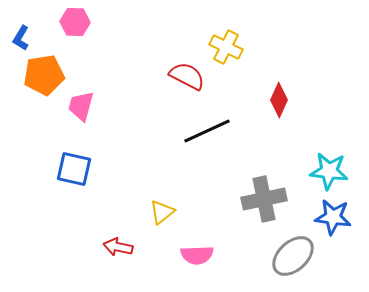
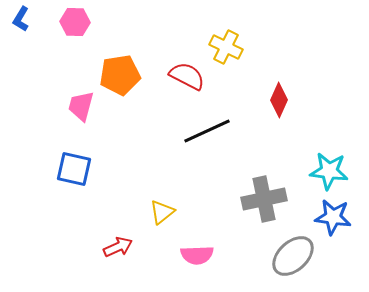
blue L-shape: moved 19 px up
orange pentagon: moved 76 px right
red arrow: rotated 144 degrees clockwise
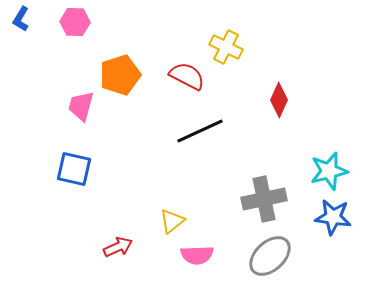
orange pentagon: rotated 9 degrees counterclockwise
black line: moved 7 px left
cyan star: rotated 21 degrees counterclockwise
yellow triangle: moved 10 px right, 9 px down
gray ellipse: moved 23 px left
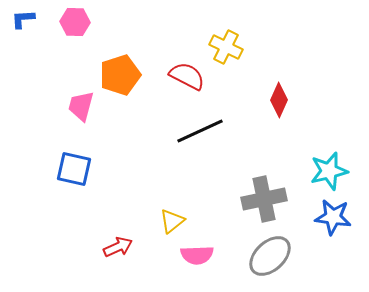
blue L-shape: moved 2 px right; rotated 55 degrees clockwise
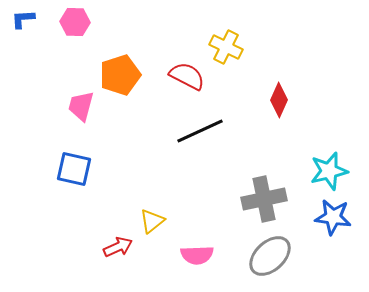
yellow triangle: moved 20 px left
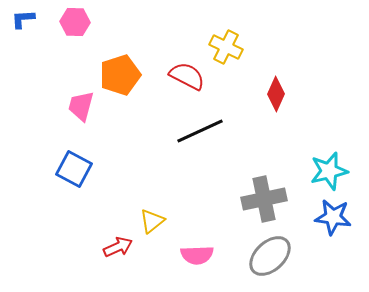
red diamond: moved 3 px left, 6 px up
blue square: rotated 15 degrees clockwise
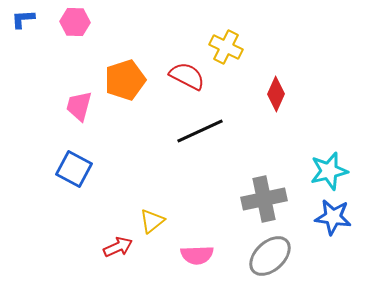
orange pentagon: moved 5 px right, 5 px down
pink trapezoid: moved 2 px left
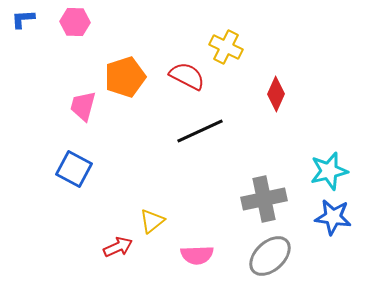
orange pentagon: moved 3 px up
pink trapezoid: moved 4 px right
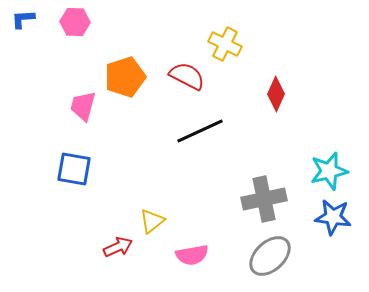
yellow cross: moved 1 px left, 3 px up
blue square: rotated 18 degrees counterclockwise
pink semicircle: moved 5 px left; rotated 8 degrees counterclockwise
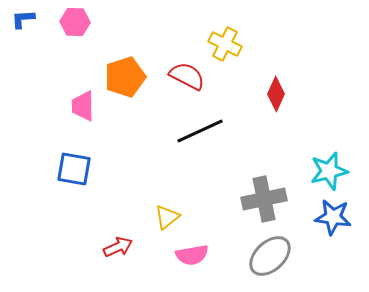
pink trapezoid: rotated 16 degrees counterclockwise
yellow triangle: moved 15 px right, 4 px up
